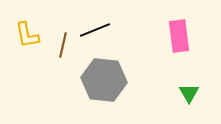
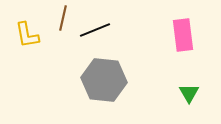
pink rectangle: moved 4 px right, 1 px up
brown line: moved 27 px up
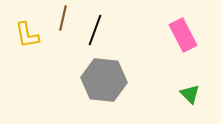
black line: rotated 48 degrees counterclockwise
pink rectangle: rotated 20 degrees counterclockwise
green triangle: moved 1 px right, 1 px down; rotated 15 degrees counterclockwise
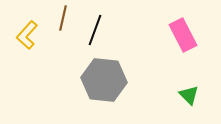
yellow L-shape: rotated 52 degrees clockwise
green triangle: moved 1 px left, 1 px down
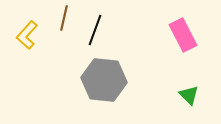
brown line: moved 1 px right
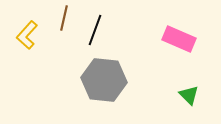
pink rectangle: moved 4 px left, 4 px down; rotated 40 degrees counterclockwise
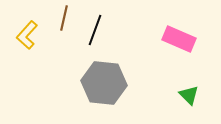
gray hexagon: moved 3 px down
